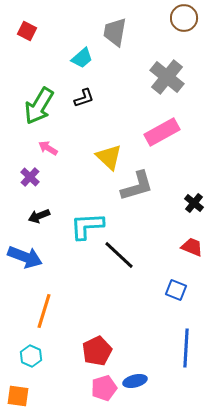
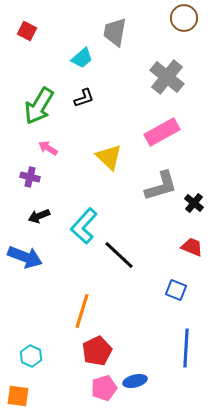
purple cross: rotated 30 degrees counterclockwise
gray L-shape: moved 24 px right
cyan L-shape: moved 3 px left; rotated 45 degrees counterclockwise
orange line: moved 38 px right
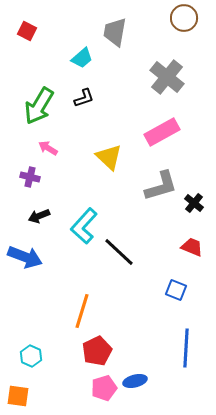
black line: moved 3 px up
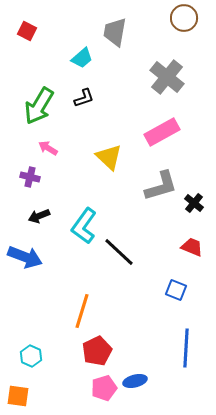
cyan L-shape: rotated 6 degrees counterclockwise
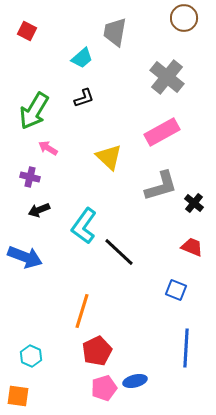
green arrow: moved 5 px left, 5 px down
black arrow: moved 6 px up
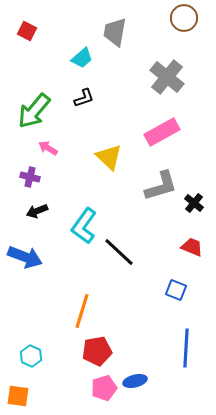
green arrow: rotated 9 degrees clockwise
black arrow: moved 2 px left, 1 px down
red pentagon: rotated 16 degrees clockwise
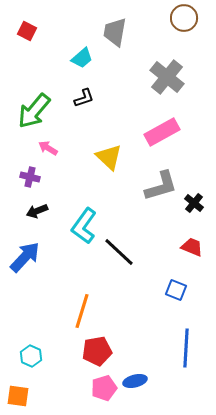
blue arrow: rotated 68 degrees counterclockwise
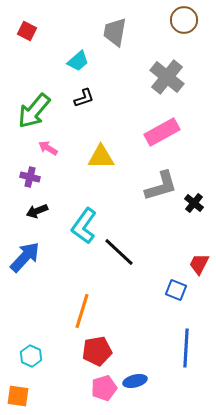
brown circle: moved 2 px down
cyan trapezoid: moved 4 px left, 3 px down
yellow triangle: moved 8 px left; rotated 44 degrees counterclockwise
red trapezoid: moved 7 px right, 17 px down; rotated 85 degrees counterclockwise
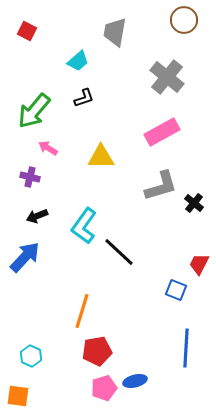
black arrow: moved 5 px down
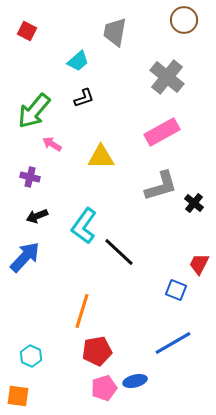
pink arrow: moved 4 px right, 4 px up
blue line: moved 13 px left, 5 px up; rotated 57 degrees clockwise
